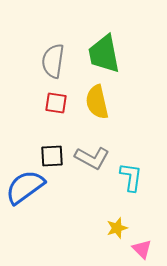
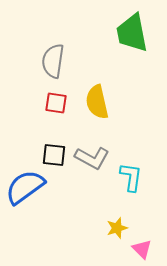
green trapezoid: moved 28 px right, 21 px up
black square: moved 2 px right, 1 px up; rotated 10 degrees clockwise
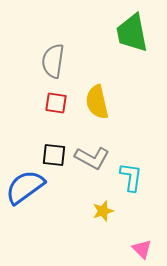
yellow star: moved 14 px left, 17 px up
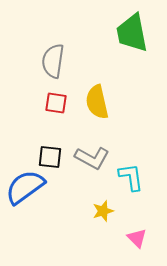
black square: moved 4 px left, 2 px down
cyan L-shape: rotated 16 degrees counterclockwise
pink triangle: moved 5 px left, 11 px up
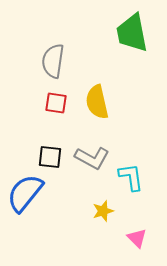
blue semicircle: moved 6 px down; rotated 15 degrees counterclockwise
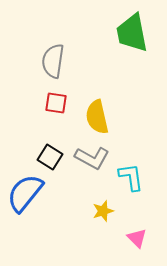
yellow semicircle: moved 15 px down
black square: rotated 25 degrees clockwise
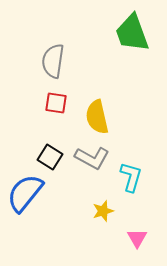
green trapezoid: rotated 9 degrees counterclockwise
cyan L-shape: rotated 24 degrees clockwise
pink triangle: rotated 15 degrees clockwise
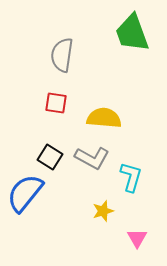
gray semicircle: moved 9 px right, 6 px up
yellow semicircle: moved 7 px right, 1 px down; rotated 108 degrees clockwise
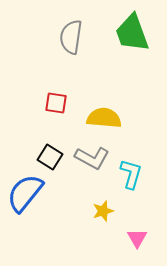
gray semicircle: moved 9 px right, 18 px up
cyan L-shape: moved 3 px up
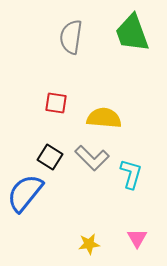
gray L-shape: rotated 16 degrees clockwise
yellow star: moved 14 px left, 33 px down; rotated 10 degrees clockwise
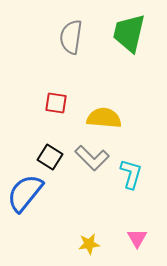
green trapezoid: moved 3 px left; rotated 33 degrees clockwise
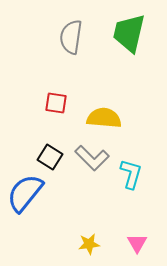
pink triangle: moved 5 px down
